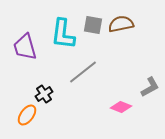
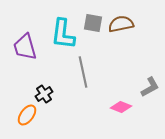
gray square: moved 2 px up
gray line: rotated 64 degrees counterclockwise
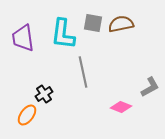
purple trapezoid: moved 2 px left, 9 px up; rotated 8 degrees clockwise
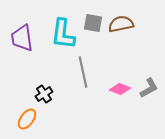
purple trapezoid: moved 1 px left
gray L-shape: moved 1 px left, 1 px down
pink diamond: moved 1 px left, 18 px up
orange ellipse: moved 4 px down
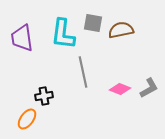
brown semicircle: moved 6 px down
black cross: moved 2 px down; rotated 24 degrees clockwise
